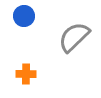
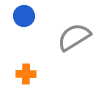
gray semicircle: rotated 12 degrees clockwise
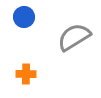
blue circle: moved 1 px down
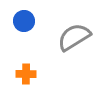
blue circle: moved 4 px down
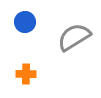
blue circle: moved 1 px right, 1 px down
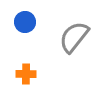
gray semicircle: rotated 20 degrees counterclockwise
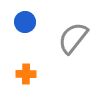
gray semicircle: moved 1 px left, 1 px down
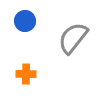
blue circle: moved 1 px up
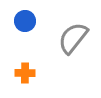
orange cross: moved 1 px left, 1 px up
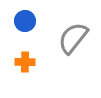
orange cross: moved 11 px up
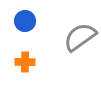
gray semicircle: moved 7 px right, 1 px up; rotated 16 degrees clockwise
